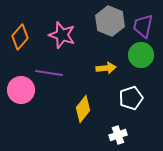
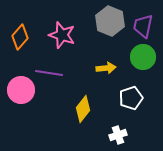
green circle: moved 2 px right, 2 px down
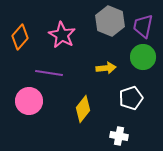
pink star: rotated 12 degrees clockwise
pink circle: moved 8 px right, 11 px down
white cross: moved 1 px right, 1 px down; rotated 30 degrees clockwise
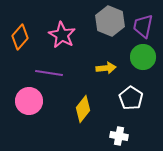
white pentagon: rotated 20 degrees counterclockwise
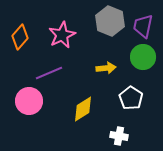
pink star: rotated 16 degrees clockwise
purple line: rotated 32 degrees counterclockwise
yellow diamond: rotated 20 degrees clockwise
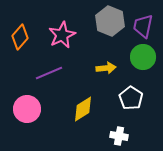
pink circle: moved 2 px left, 8 px down
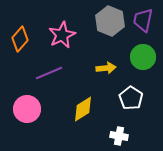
purple trapezoid: moved 6 px up
orange diamond: moved 2 px down
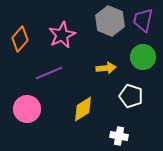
white pentagon: moved 2 px up; rotated 15 degrees counterclockwise
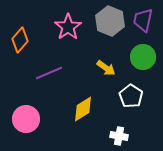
pink star: moved 6 px right, 8 px up; rotated 8 degrees counterclockwise
orange diamond: moved 1 px down
yellow arrow: rotated 42 degrees clockwise
white pentagon: rotated 15 degrees clockwise
pink circle: moved 1 px left, 10 px down
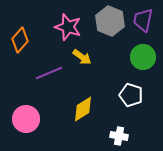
pink star: rotated 20 degrees counterclockwise
yellow arrow: moved 24 px left, 11 px up
white pentagon: moved 1 px up; rotated 15 degrees counterclockwise
